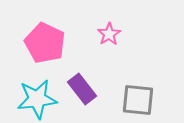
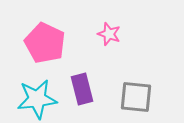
pink star: rotated 20 degrees counterclockwise
purple rectangle: rotated 24 degrees clockwise
gray square: moved 2 px left, 3 px up
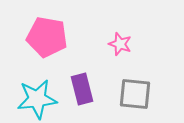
pink star: moved 11 px right, 10 px down
pink pentagon: moved 2 px right, 6 px up; rotated 15 degrees counterclockwise
gray square: moved 1 px left, 3 px up
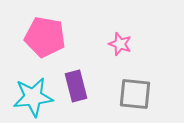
pink pentagon: moved 2 px left
purple rectangle: moved 6 px left, 3 px up
cyan star: moved 4 px left, 2 px up
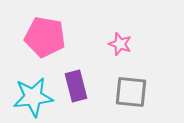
gray square: moved 4 px left, 2 px up
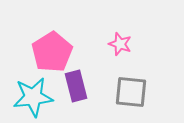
pink pentagon: moved 7 px right, 15 px down; rotated 30 degrees clockwise
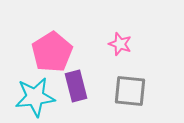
gray square: moved 1 px left, 1 px up
cyan star: moved 2 px right
